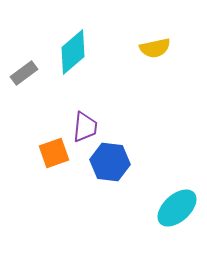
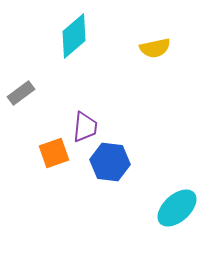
cyan diamond: moved 1 px right, 16 px up
gray rectangle: moved 3 px left, 20 px down
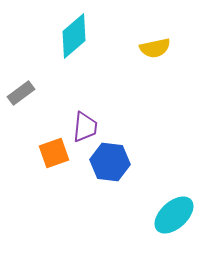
cyan ellipse: moved 3 px left, 7 px down
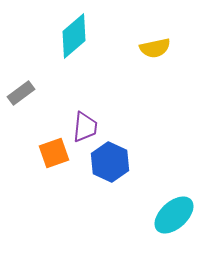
blue hexagon: rotated 18 degrees clockwise
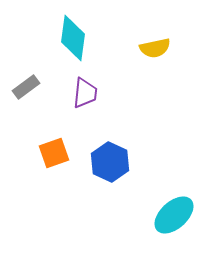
cyan diamond: moved 1 px left, 2 px down; rotated 42 degrees counterclockwise
gray rectangle: moved 5 px right, 6 px up
purple trapezoid: moved 34 px up
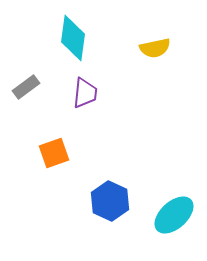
blue hexagon: moved 39 px down
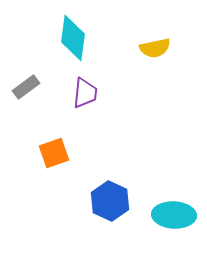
cyan ellipse: rotated 45 degrees clockwise
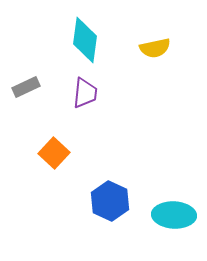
cyan diamond: moved 12 px right, 2 px down
gray rectangle: rotated 12 degrees clockwise
orange square: rotated 28 degrees counterclockwise
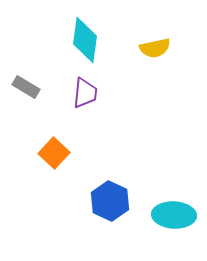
gray rectangle: rotated 56 degrees clockwise
